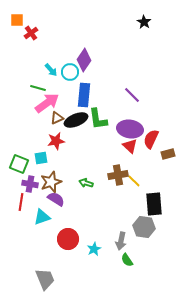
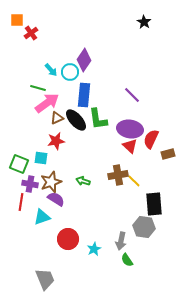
black ellipse: rotated 70 degrees clockwise
cyan square: rotated 16 degrees clockwise
green arrow: moved 3 px left, 2 px up
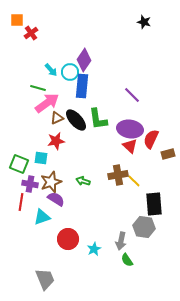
black star: rotated 16 degrees counterclockwise
blue rectangle: moved 2 px left, 9 px up
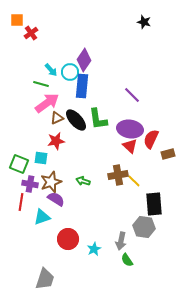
green line: moved 3 px right, 4 px up
gray trapezoid: rotated 40 degrees clockwise
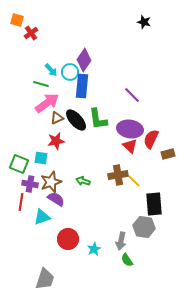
orange square: rotated 16 degrees clockwise
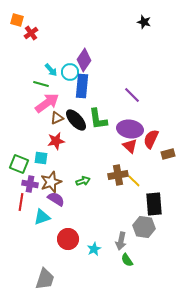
green arrow: rotated 144 degrees clockwise
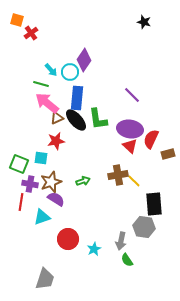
blue rectangle: moved 5 px left, 12 px down
pink arrow: rotated 105 degrees counterclockwise
